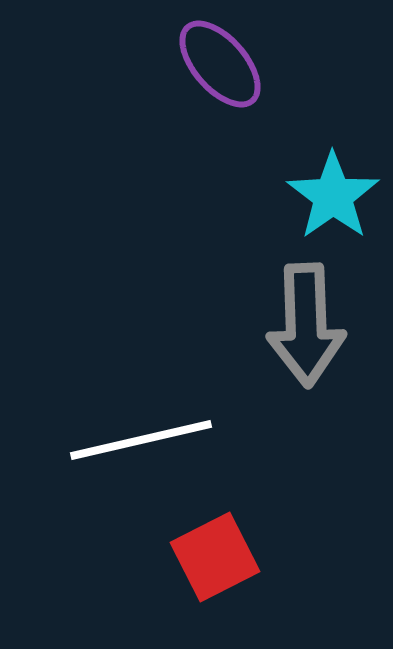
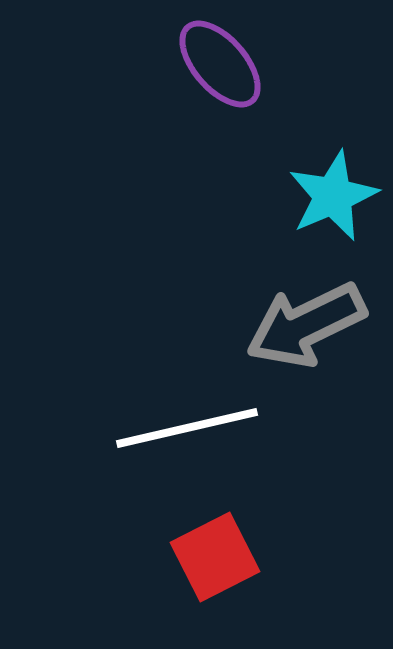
cyan star: rotated 12 degrees clockwise
gray arrow: rotated 66 degrees clockwise
white line: moved 46 px right, 12 px up
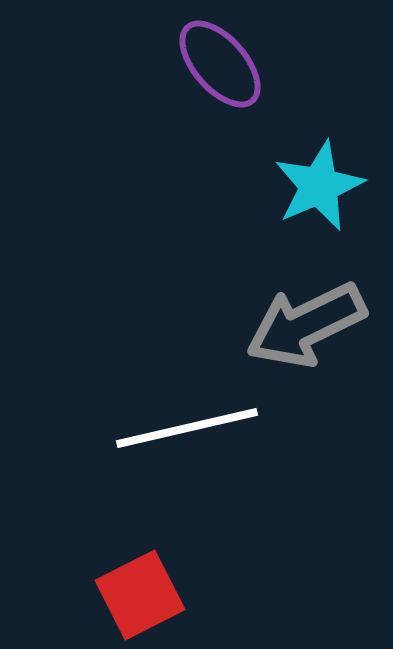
cyan star: moved 14 px left, 10 px up
red square: moved 75 px left, 38 px down
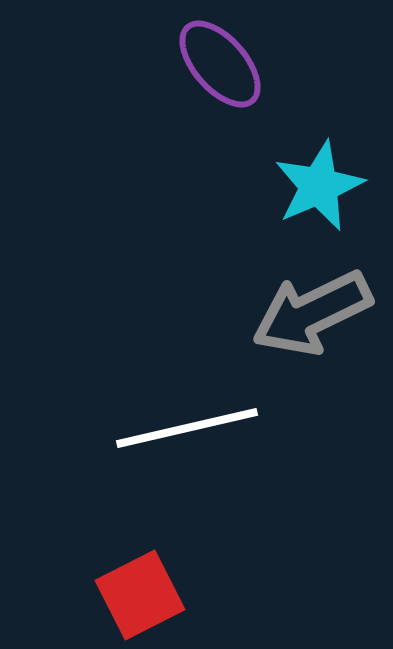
gray arrow: moved 6 px right, 12 px up
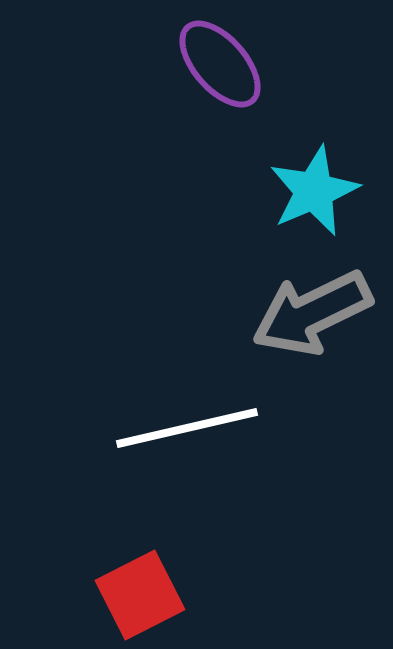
cyan star: moved 5 px left, 5 px down
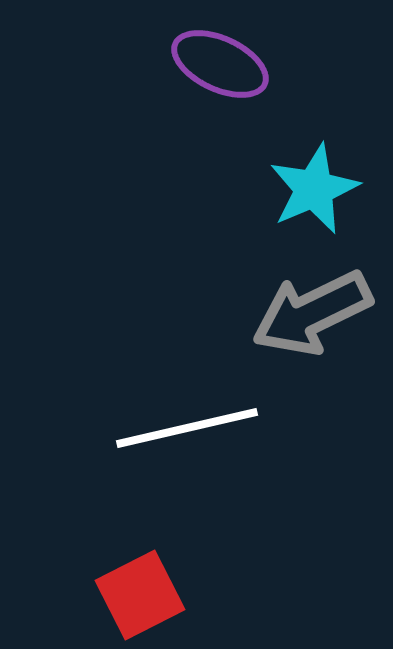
purple ellipse: rotated 24 degrees counterclockwise
cyan star: moved 2 px up
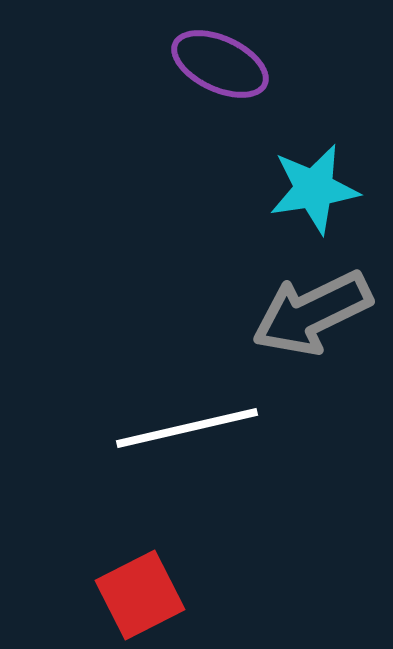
cyan star: rotated 14 degrees clockwise
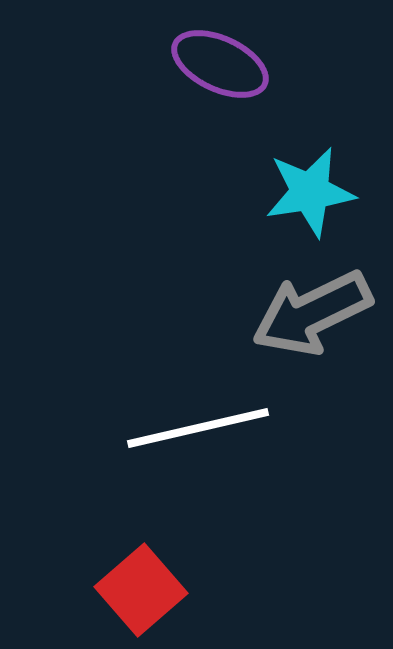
cyan star: moved 4 px left, 3 px down
white line: moved 11 px right
red square: moved 1 px right, 5 px up; rotated 14 degrees counterclockwise
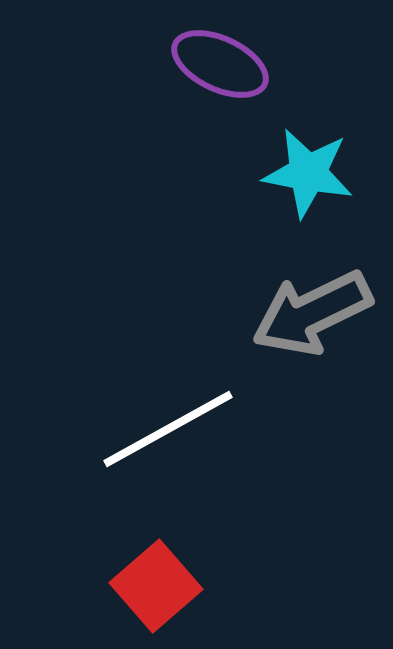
cyan star: moved 2 px left, 19 px up; rotated 20 degrees clockwise
white line: moved 30 px left, 1 px down; rotated 16 degrees counterclockwise
red square: moved 15 px right, 4 px up
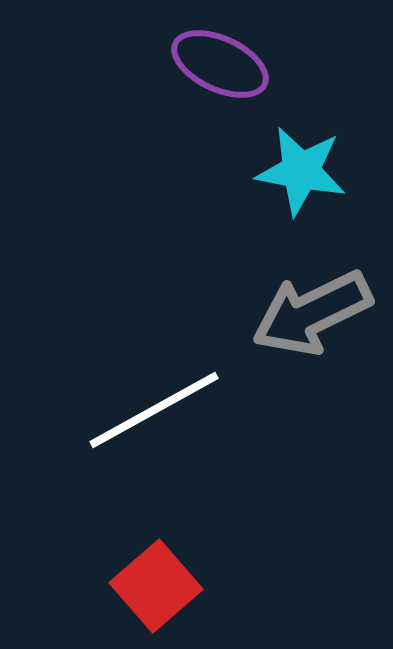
cyan star: moved 7 px left, 2 px up
white line: moved 14 px left, 19 px up
